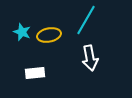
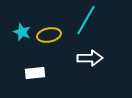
white arrow: rotated 80 degrees counterclockwise
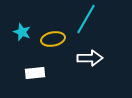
cyan line: moved 1 px up
yellow ellipse: moved 4 px right, 4 px down
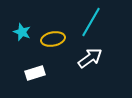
cyan line: moved 5 px right, 3 px down
white arrow: rotated 35 degrees counterclockwise
white rectangle: rotated 12 degrees counterclockwise
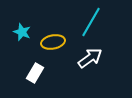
yellow ellipse: moved 3 px down
white rectangle: rotated 42 degrees counterclockwise
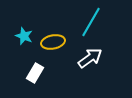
cyan star: moved 2 px right, 4 px down
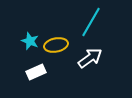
cyan star: moved 6 px right, 5 px down
yellow ellipse: moved 3 px right, 3 px down
white rectangle: moved 1 px right, 1 px up; rotated 36 degrees clockwise
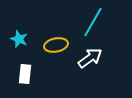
cyan line: moved 2 px right
cyan star: moved 11 px left, 2 px up
white rectangle: moved 11 px left, 2 px down; rotated 60 degrees counterclockwise
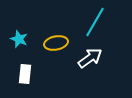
cyan line: moved 2 px right
yellow ellipse: moved 2 px up
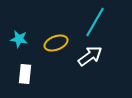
cyan star: rotated 12 degrees counterclockwise
yellow ellipse: rotated 10 degrees counterclockwise
white arrow: moved 2 px up
